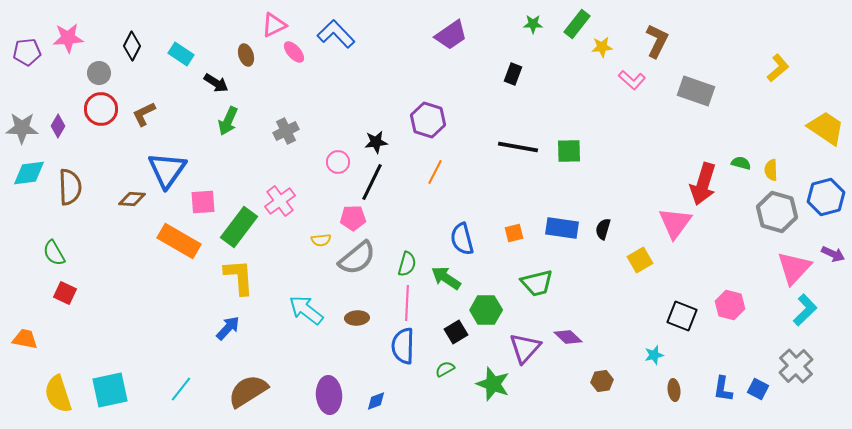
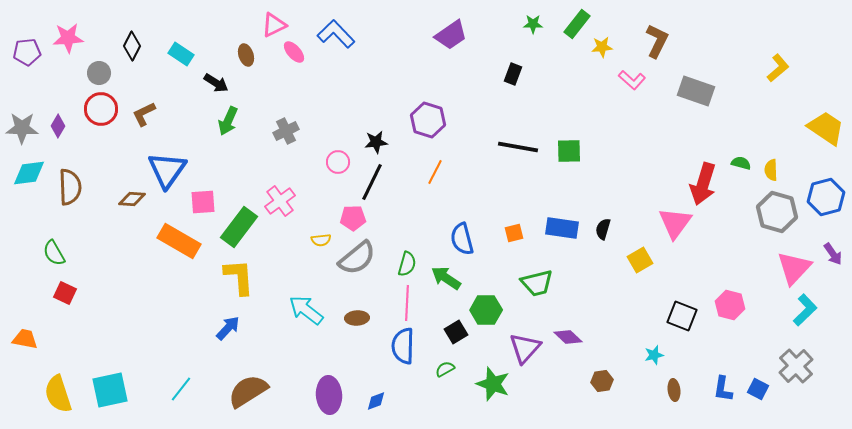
purple arrow at (833, 254): rotated 30 degrees clockwise
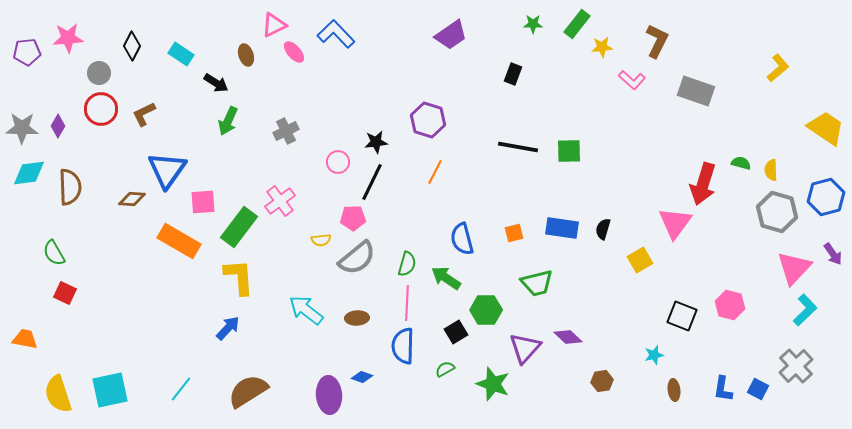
blue diamond at (376, 401): moved 14 px left, 24 px up; rotated 40 degrees clockwise
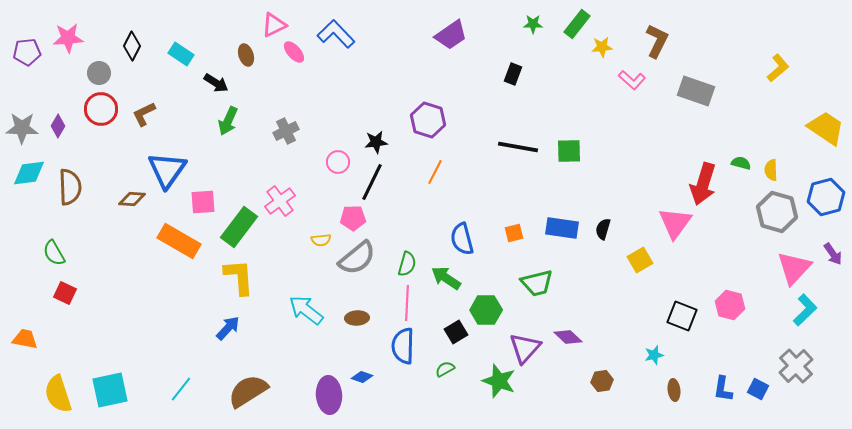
green star at (493, 384): moved 6 px right, 3 px up
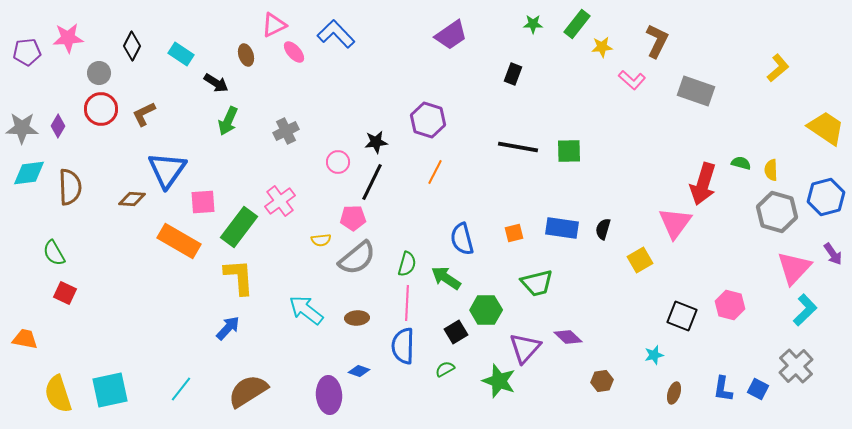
blue diamond at (362, 377): moved 3 px left, 6 px up
brown ellipse at (674, 390): moved 3 px down; rotated 25 degrees clockwise
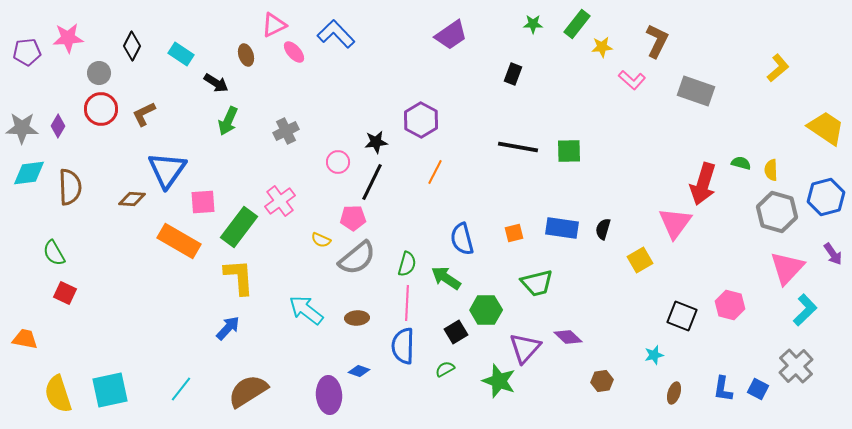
purple hexagon at (428, 120): moved 7 px left; rotated 12 degrees clockwise
yellow semicircle at (321, 240): rotated 30 degrees clockwise
pink triangle at (794, 268): moved 7 px left
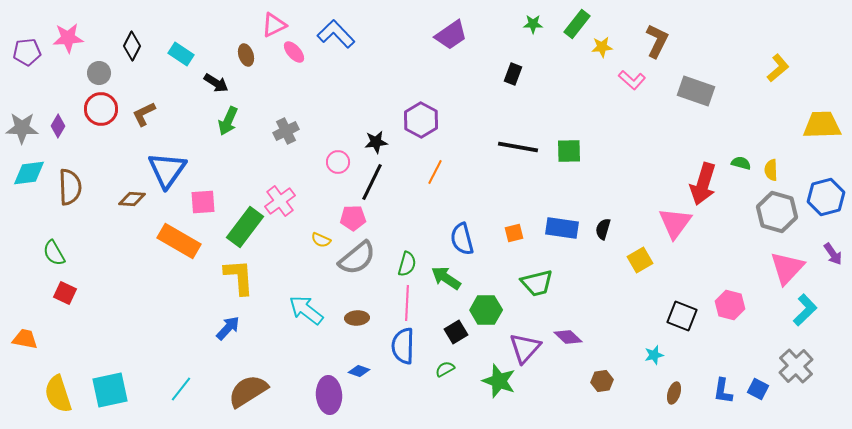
yellow trapezoid at (826, 128): moved 4 px left, 3 px up; rotated 36 degrees counterclockwise
green rectangle at (239, 227): moved 6 px right
blue L-shape at (723, 389): moved 2 px down
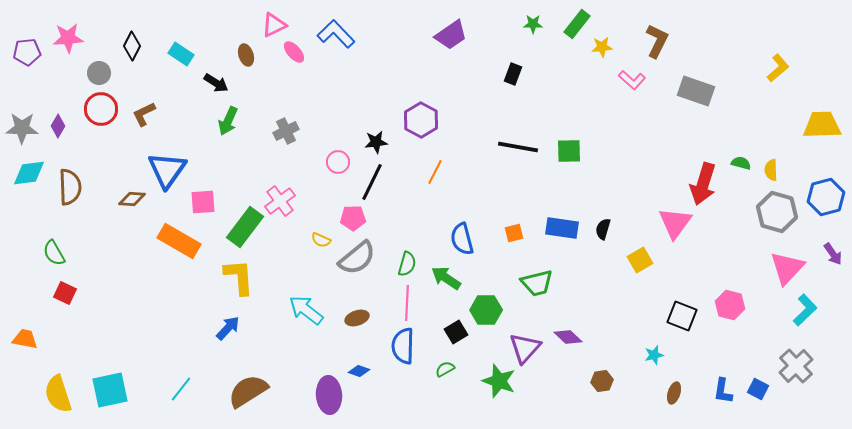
brown ellipse at (357, 318): rotated 15 degrees counterclockwise
